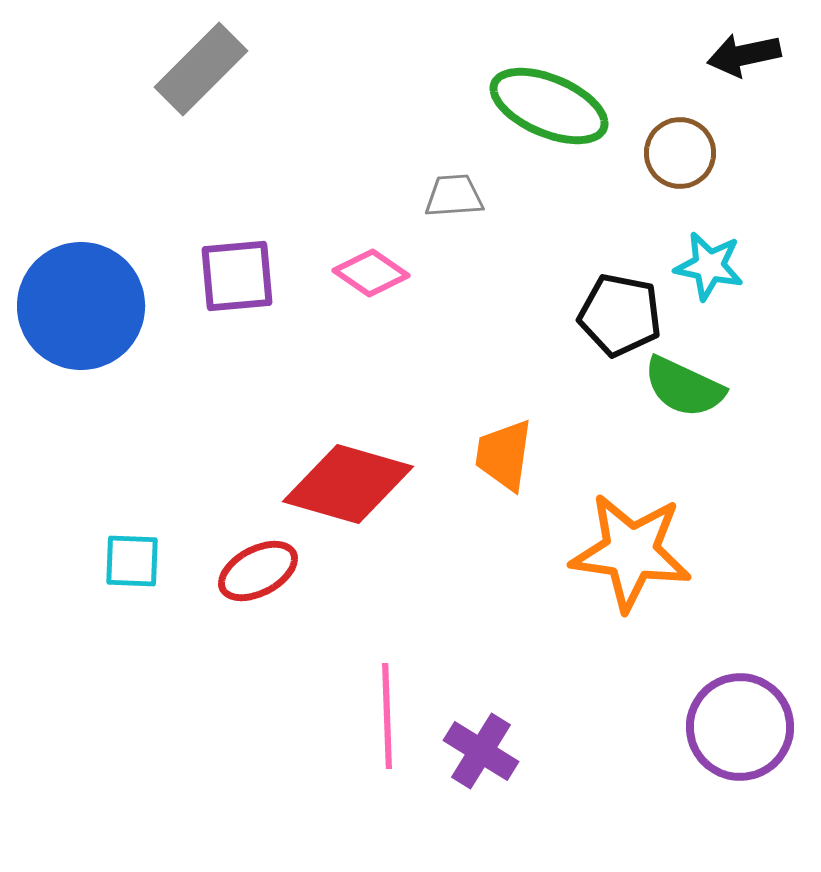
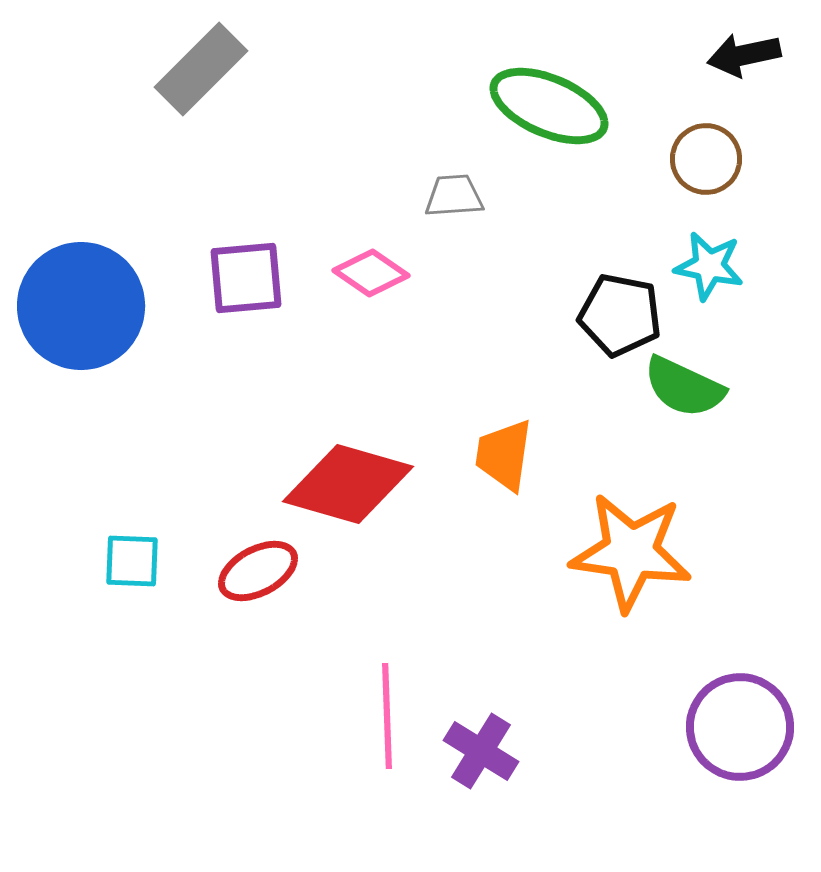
brown circle: moved 26 px right, 6 px down
purple square: moved 9 px right, 2 px down
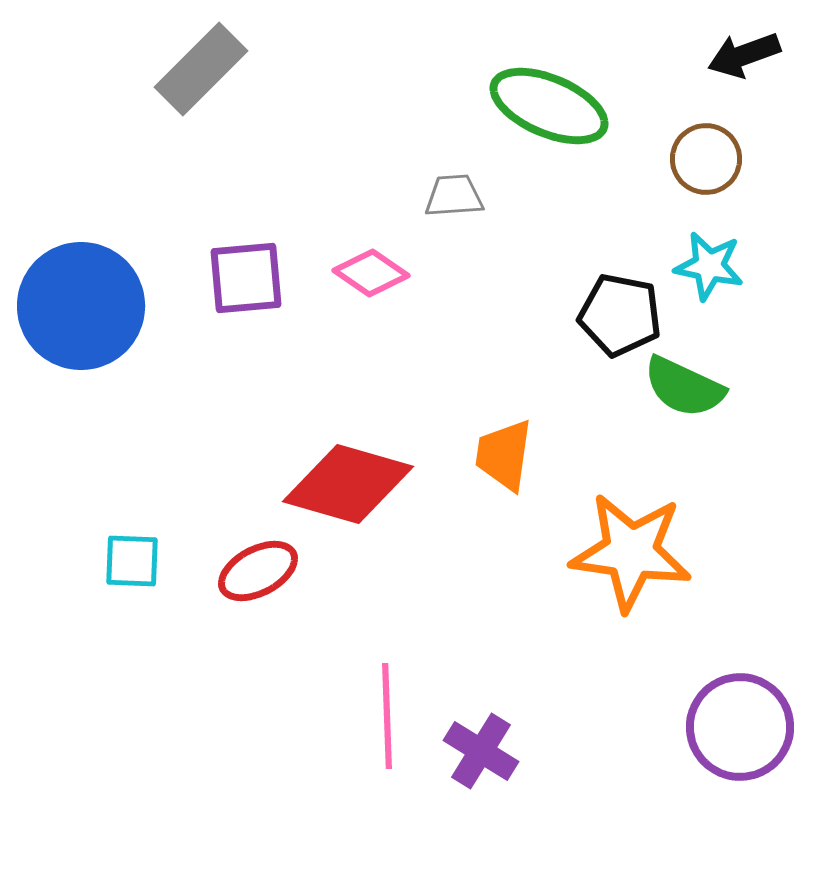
black arrow: rotated 8 degrees counterclockwise
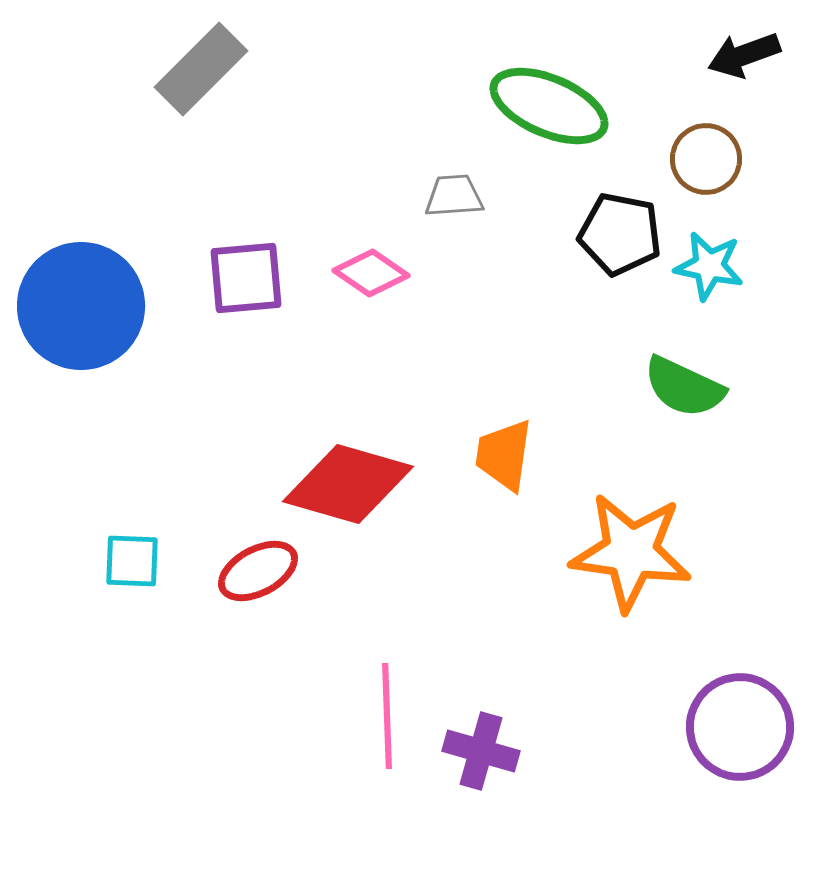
black pentagon: moved 81 px up
purple cross: rotated 16 degrees counterclockwise
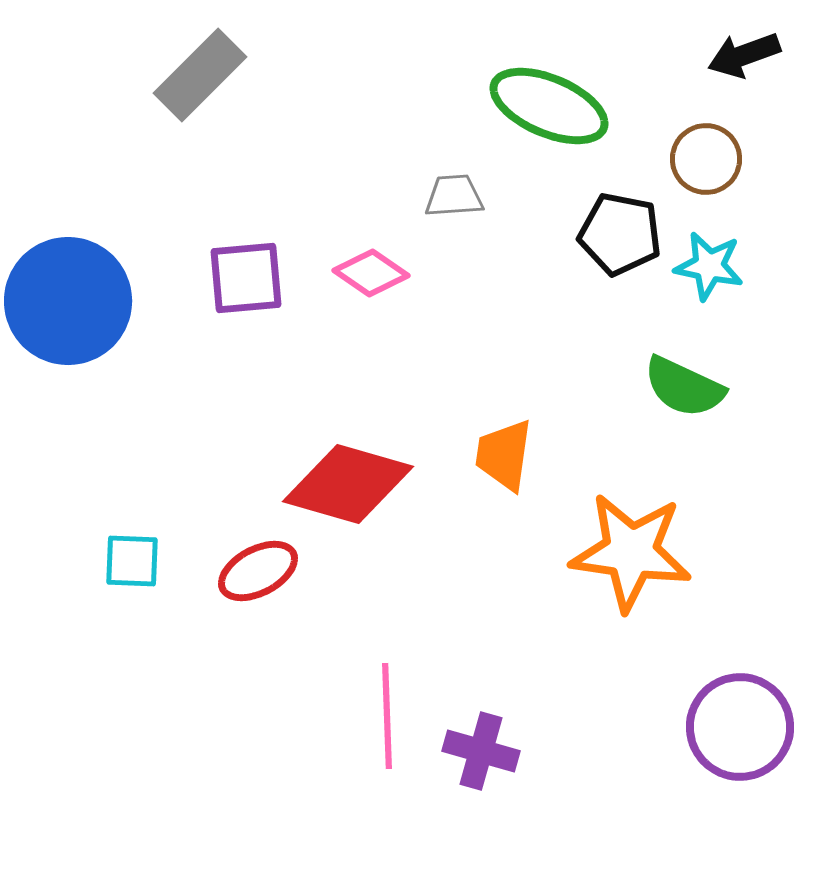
gray rectangle: moved 1 px left, 6 px down
blue circle: moved 13 px left, 5 px up
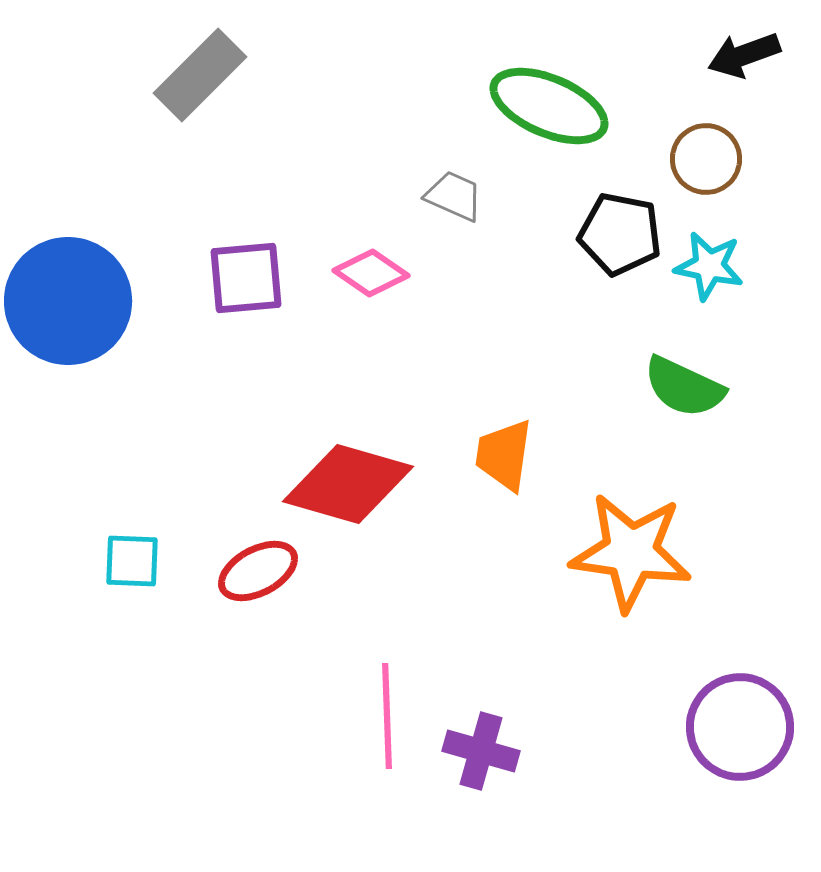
gray trapezoid: rotated 28 degrees clockwise
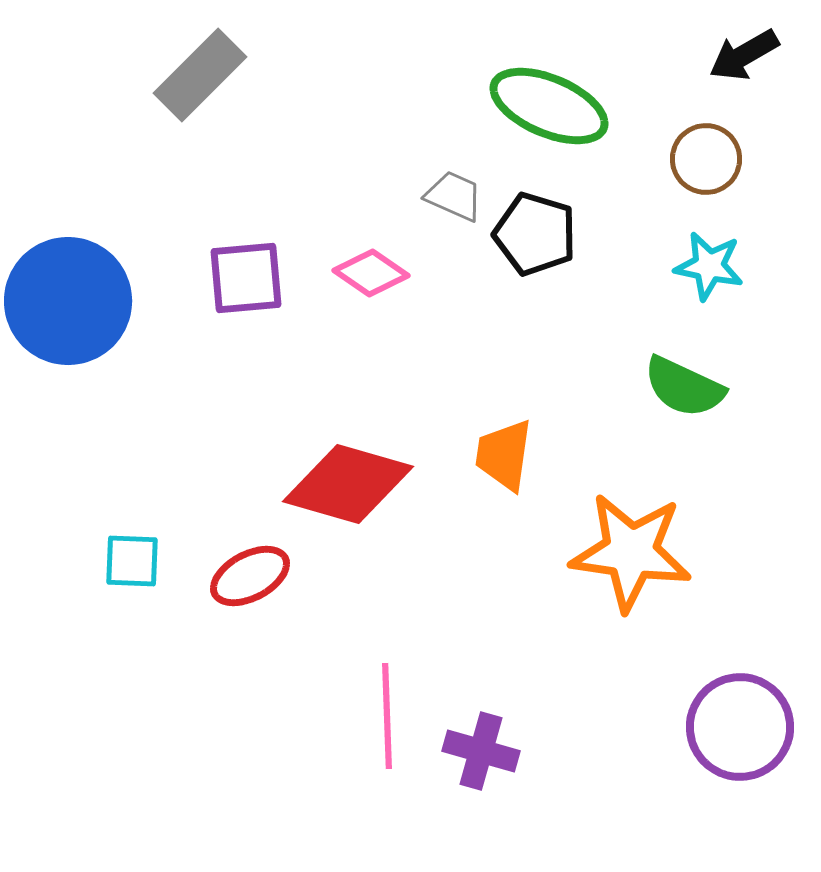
black arrow: rotated 10 degrees counterclockwise
black pentagon: moved 85 px left; rotated 6 degrees clockwise
red ellipse: moved 8 px left, 5 px down
